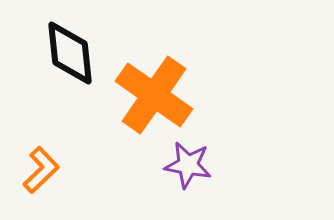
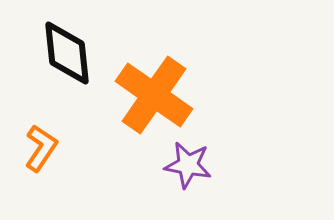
black diamond: moved 3 px left
orange L-shape: moved 22 px up; rotated 12 degrees counterclockwise
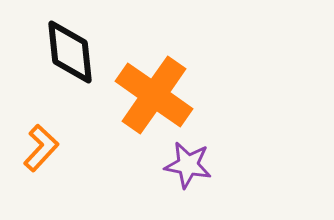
black diamond: moved 3 px right, 1 px up
orange L-shape: rotated 9 degrees clockwise
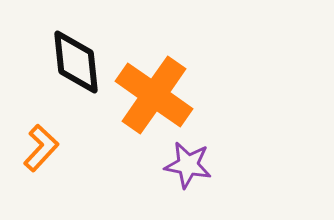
black diamond: moved 6 px right, 10 px down
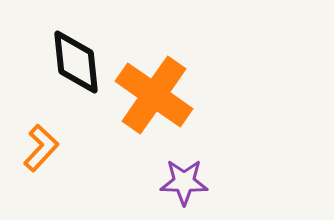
purple star: moved 4 px left, 17 px down; rotated 9 degrees counterclockwise
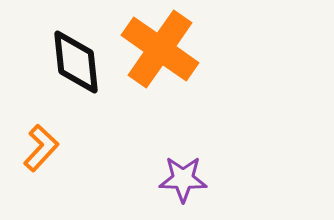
orange cross: moved 6 px right, 46 px up
purple star: moved 1 px left, 3 px up
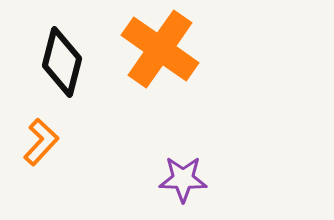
black diamond: moved 14 px left; rotated 20 degrees clockwise
orange L-shape: moved 6 px up
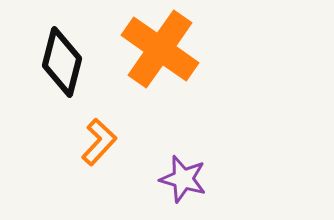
orange L-shape: moved 58 px right
purple star: rotated 15 degrees clockwise
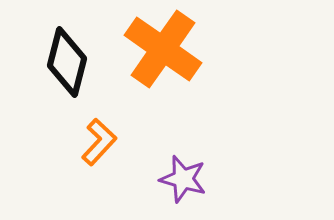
orange cross: moved 3 px right
black diamond: moved 5 px right
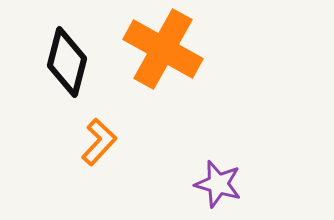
orange cross: rotated 6 degrees counterclockwise
purple star: moved 35 px right, 5 px down
